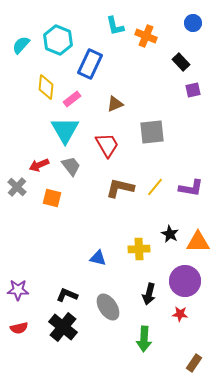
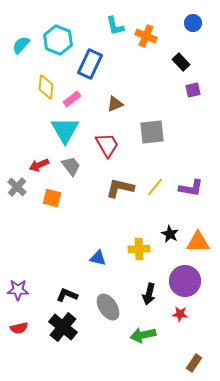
green arrow: moved 1 px left, 4 px up; rotated 75 degrees clockwise
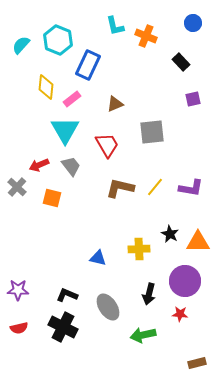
blue rectangle: moved 2 px left, 1 px down
purple square: moved 9 px down
black cross: rotated 12 degrees counterclockwise
brown rectangle: moved 3 px right; rotated 42 degrees clockwise
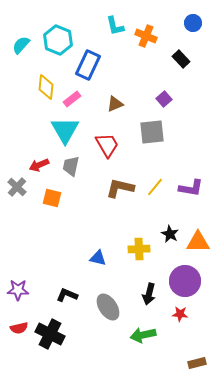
black rectangle: moved 3 px up
purple square: moved 29 px left; rotated 28 degrees counterclockwise
gray trapezoid: rotated 130 degrees counterclockwise
black cross: moved 13 px left, 7 px down
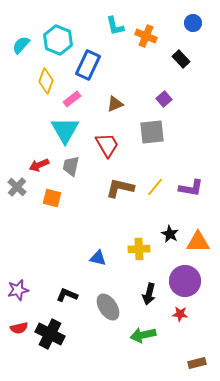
yellow diamond: moved 6 px up; rotated 15 degrees clockwise
purple star: rotated 15 degrees counterclockwise
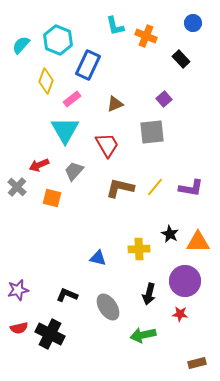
gray trapezoid: moved 3 px right, 5 px down; rotated 30 degrees clockwise
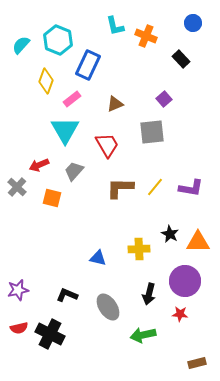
brown L-shape: rotated 12 degrees counterclockwise
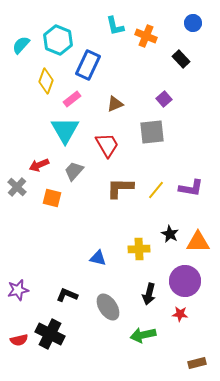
yellow line: moved 1 px right, 3 px down
red semicircle: moved 12 px down
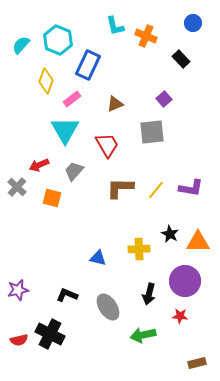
red star: moved 2 px down
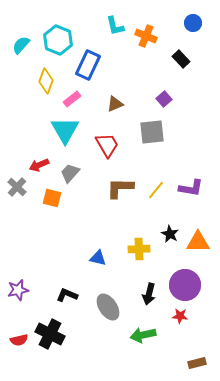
gray trapezoid: moved 4 px left, 2 px down
purple circle: moved 4 px down
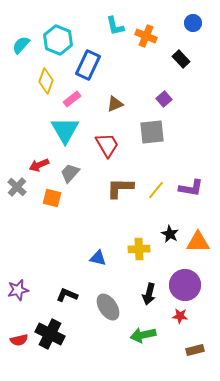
brown rectangle: moved 2 px left, 13 px up
